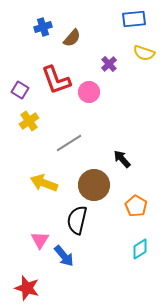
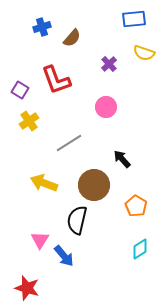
blue cross: moved 1 px left
pink circle: moved 17 px right, 15 px down
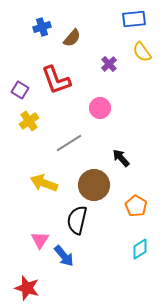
yellow semicircle: moved 2 px left, 1 px up; rotated 35 degrees clockwise
pink circle: moved 6 px left, 1 px down
black arrow: moved 1 px left, 1 px up
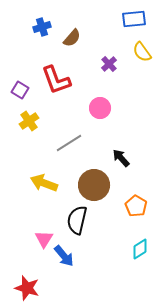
pink triangle: moved 4 px right, 1 px up
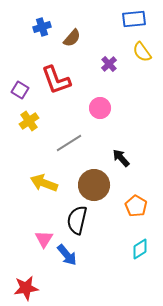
blue arrow: moved 3 px right, 1 px up
red star: moved 1 px left; rotated 25 degrees counterclockwise
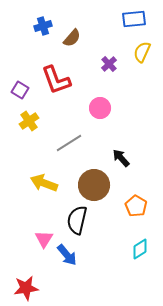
blue cross: moved 1 px right, 1 px up
yellow semicircle: rotated 60 degrees clockwise
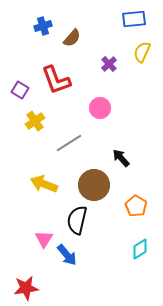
yellow cross: moved 6 px right
yellow arrow: moved 1 px down
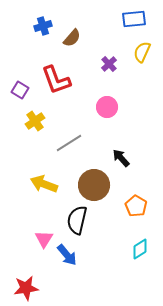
pink circle: moved 7 px right, 1 px up
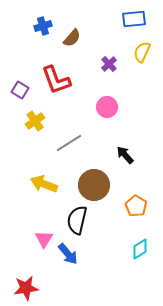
black arrow: moved 4 px right, 3 px up
blue arrow: moved 1 px right, 1 px up
